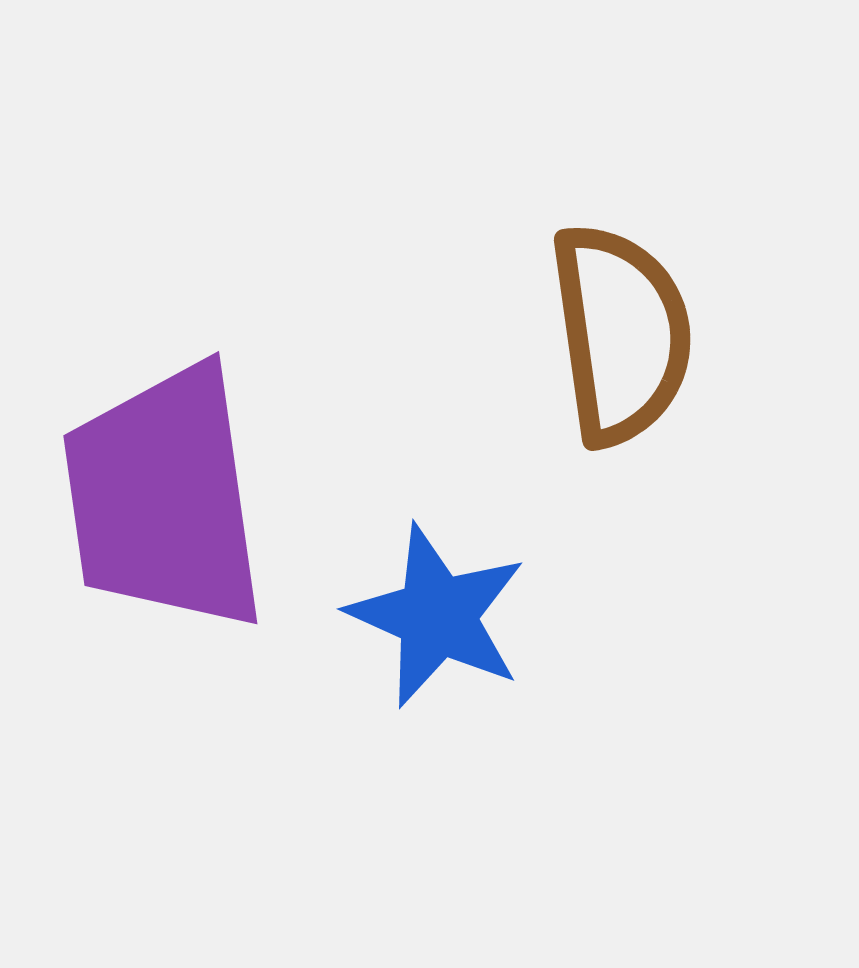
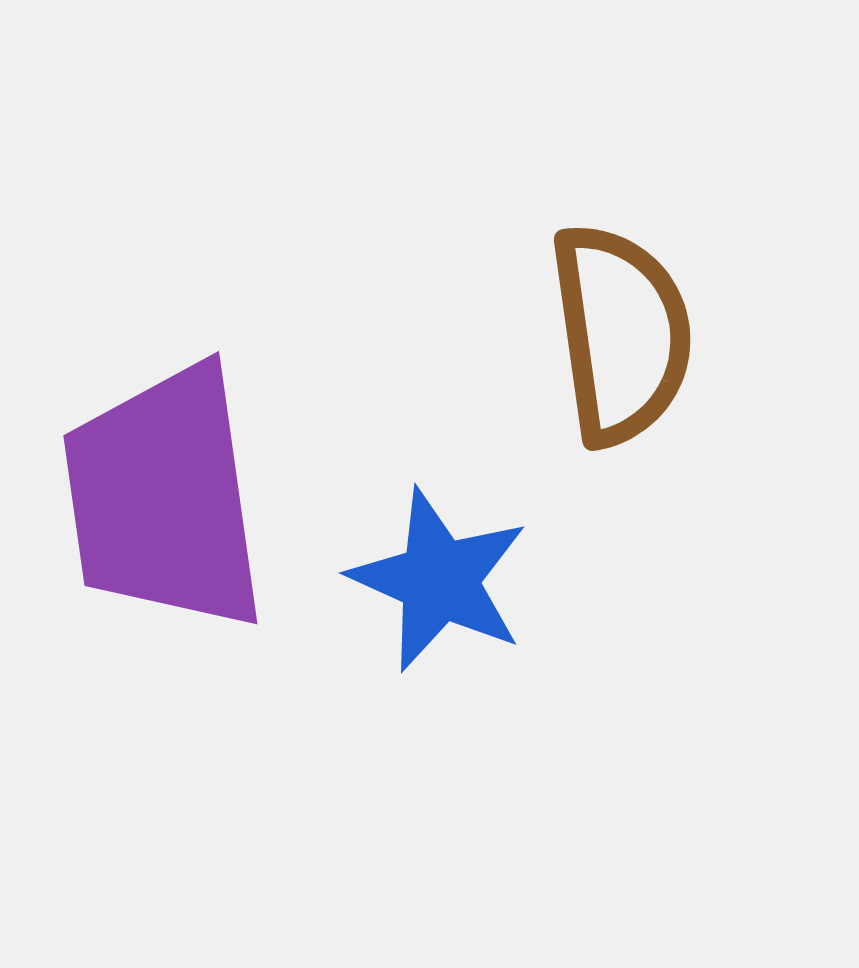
blue star: moved 2 px right, 36 px up
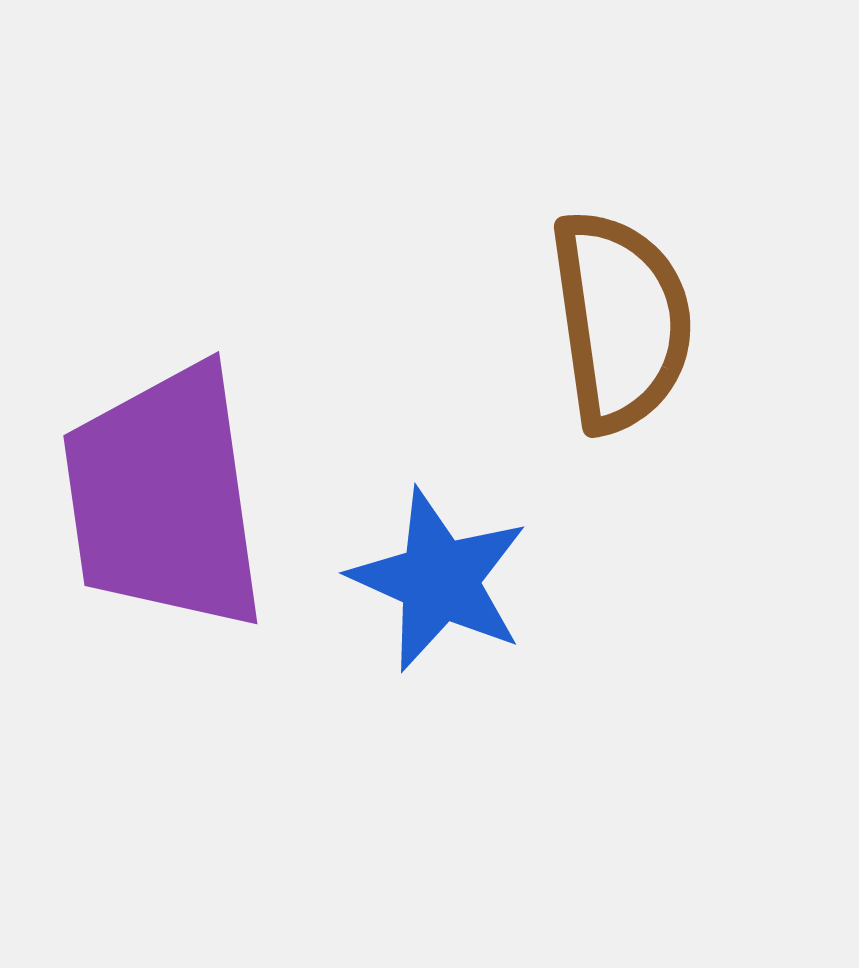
brown semicircle: moved 13 px up
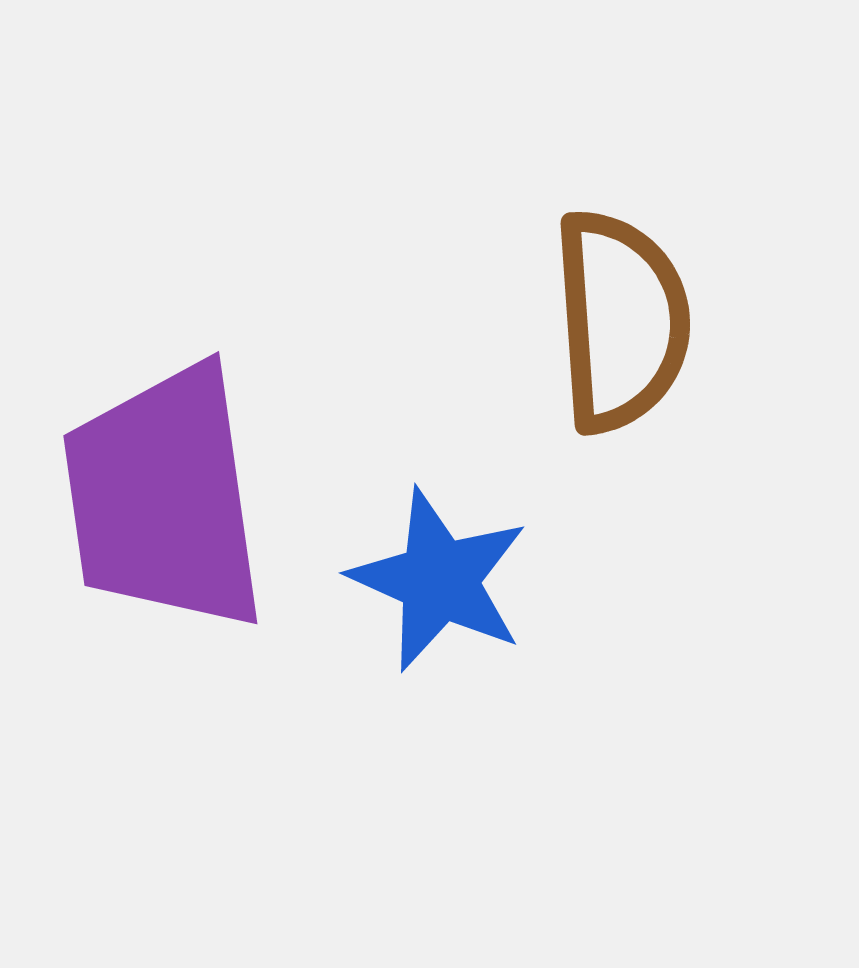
brown semicircle: rotated 4 degrees clockwise
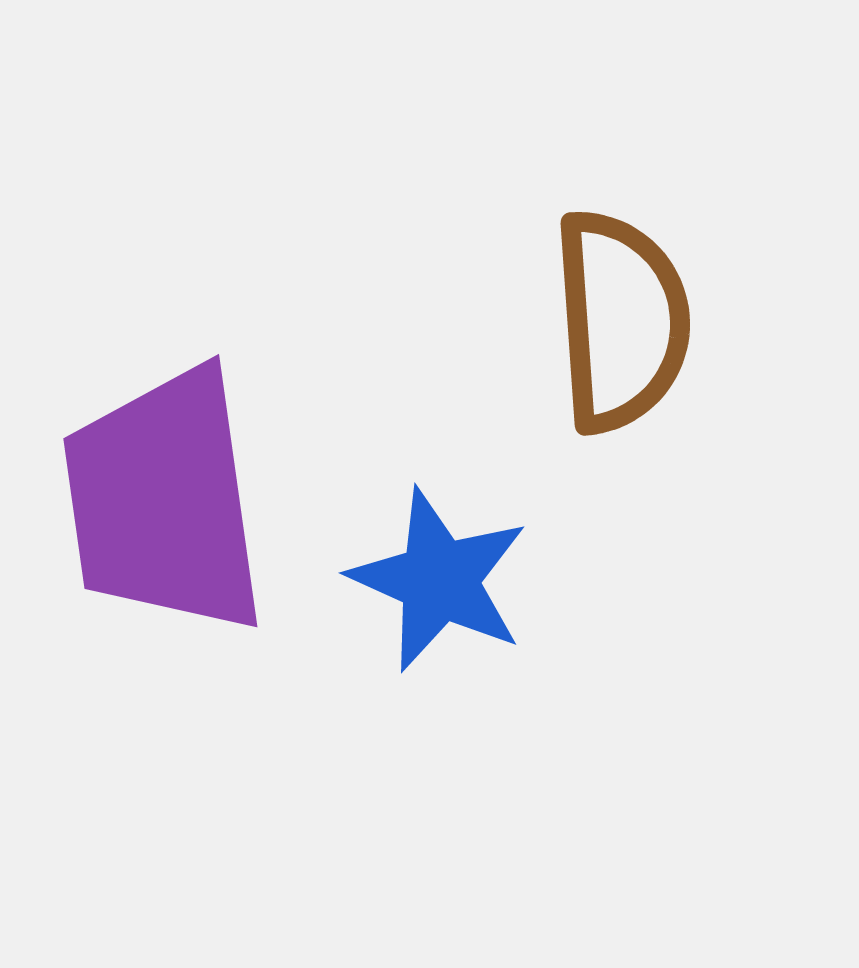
purple trapezoid: moved 3 px down
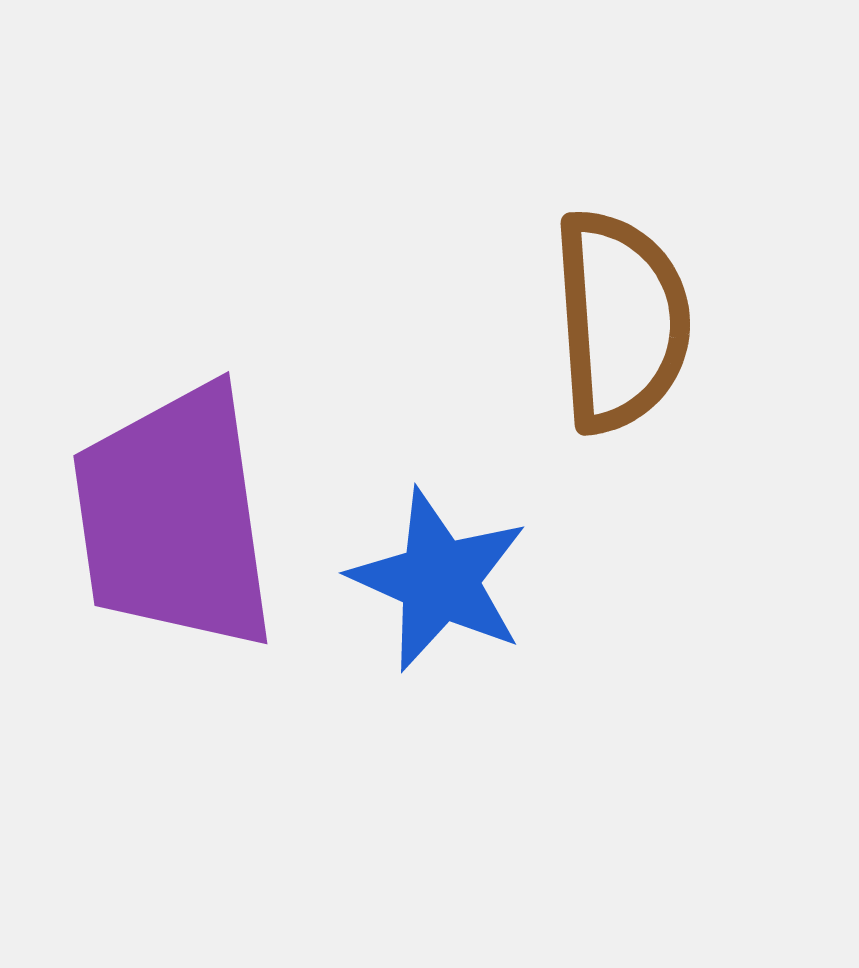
purple trapezoid: moved 10 px right, 17 px down
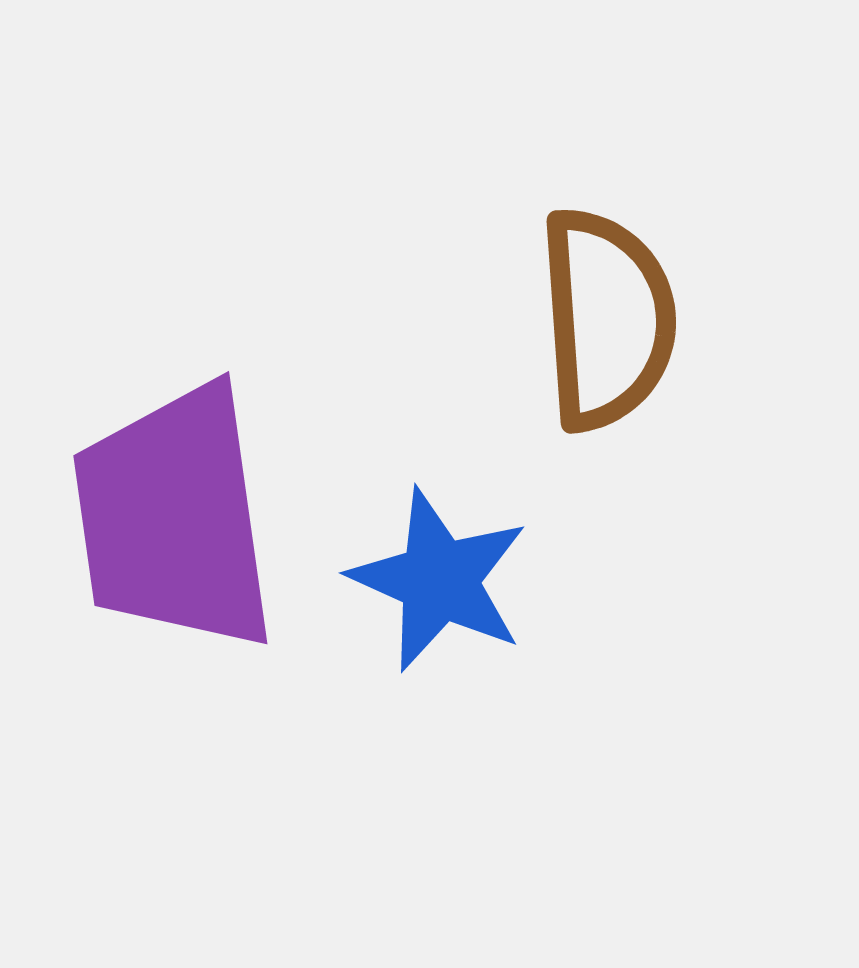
brown semicircle: moved 14 px left, 2 px up
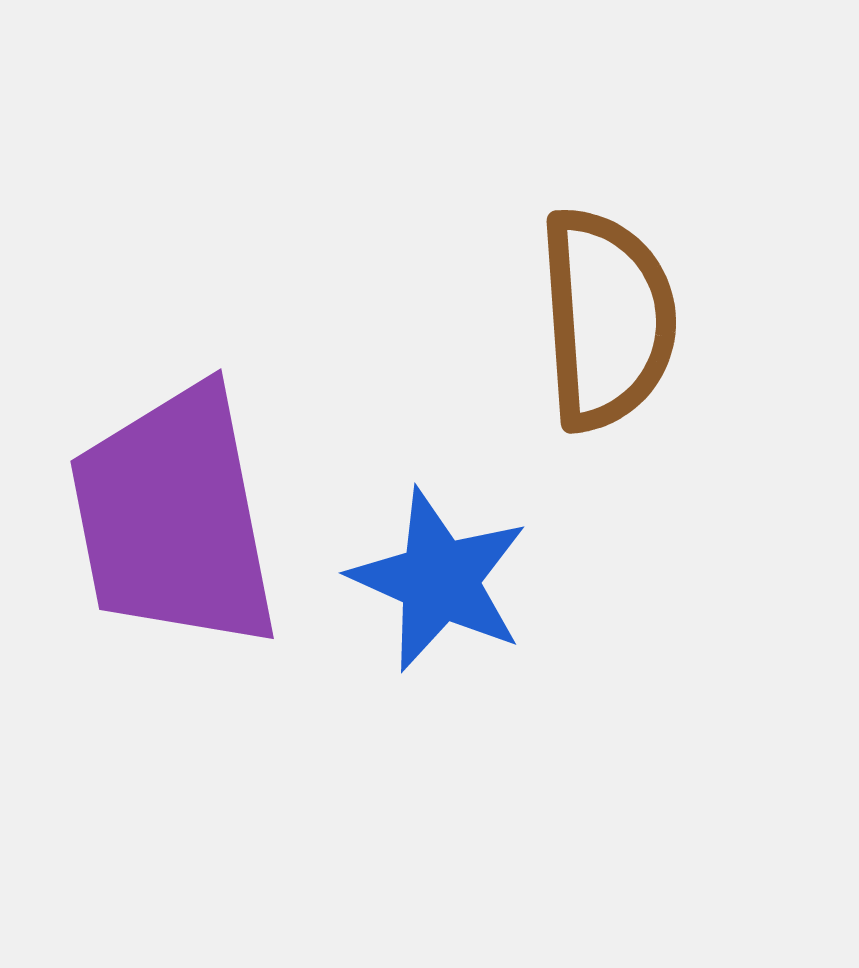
purple trapezoid: rotated 3 degrees counterclockwise
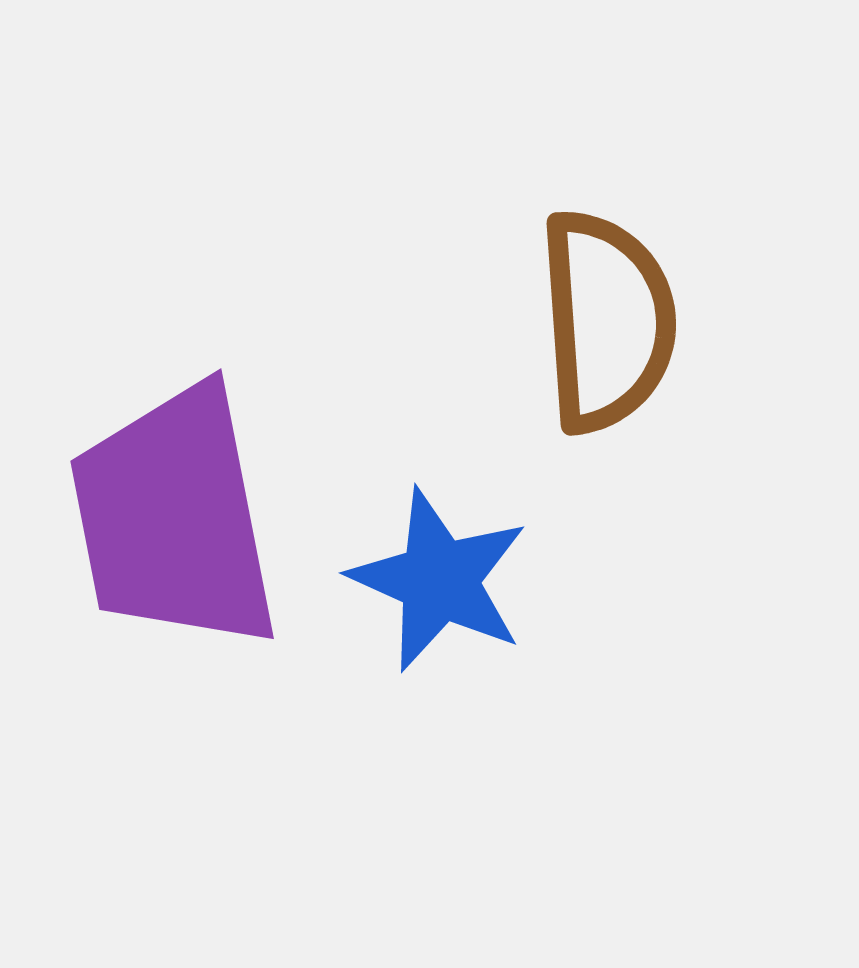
brown semicircle: moved 2 px down
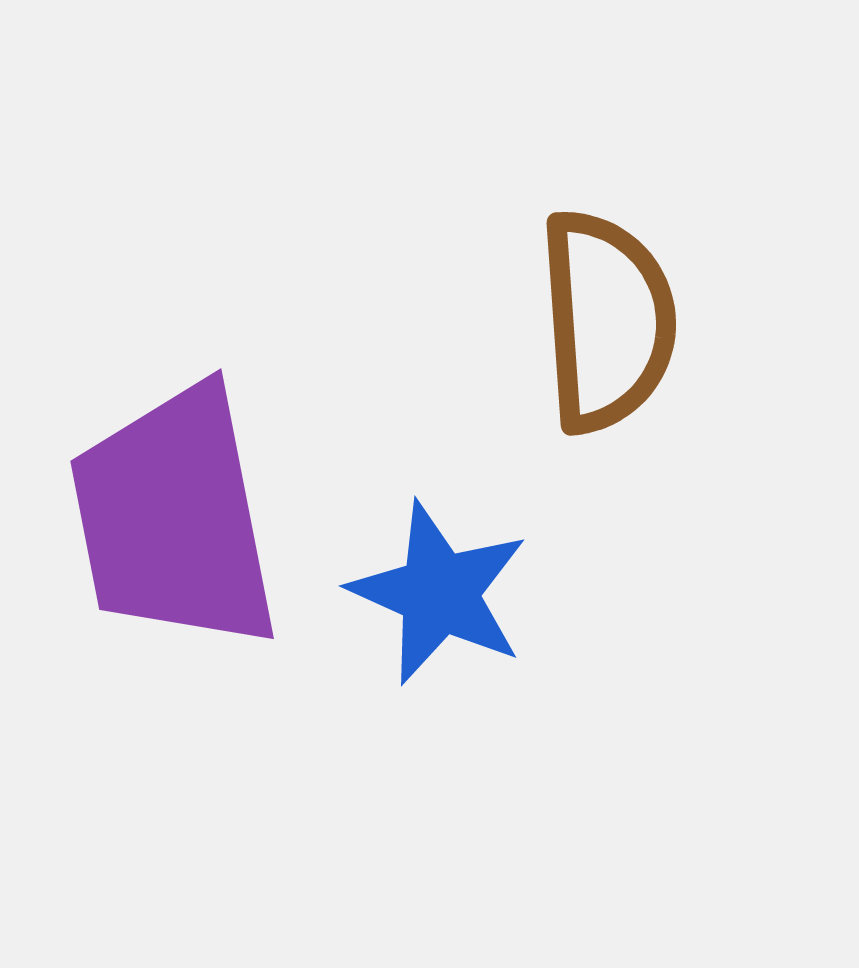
blue star: moved 13 px down
